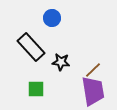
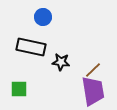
blue circle: moved 9 px left, 1 px up
black rectangle: rotated 36 degrees counterclockwise
green square: moved 17 px left
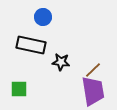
black rectangle: moved 2 px up
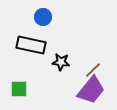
purple trapezoid: moved 2 px left, 1 px up; rotated 48 degrees clockwise
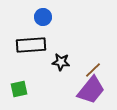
black rectangle: rotated 16 degrees counterclockwise
green square: rotated 12 degrees counterclockwise
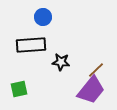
brown line: moved 3 px right
